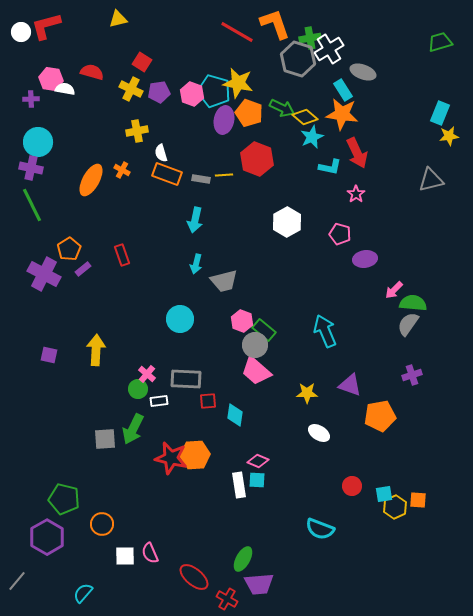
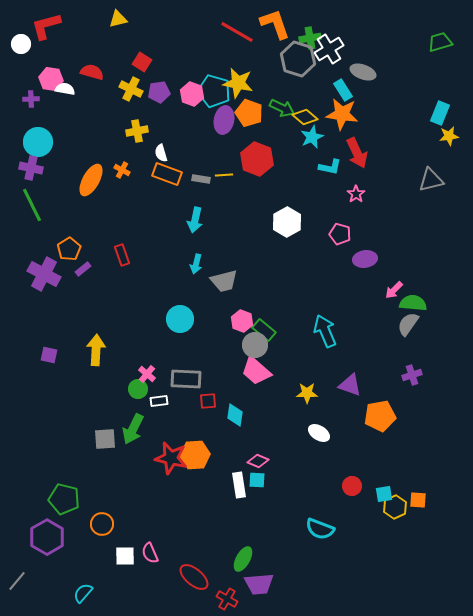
white circle at (21, 32): moved 12 px down
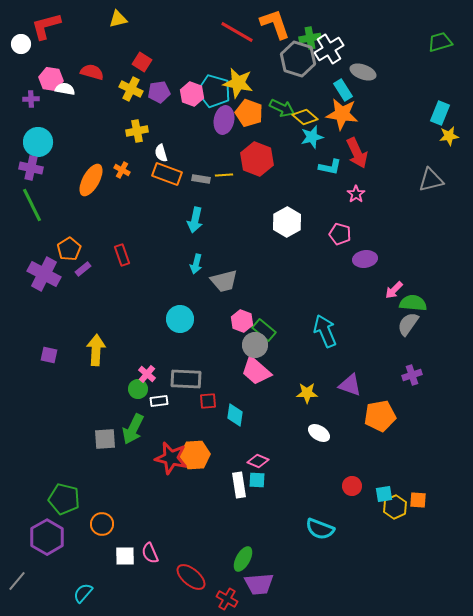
cyan star at (312, 137): rotated 10 degrees clockwise
red ellipse at (194, 577): moved 3 px left
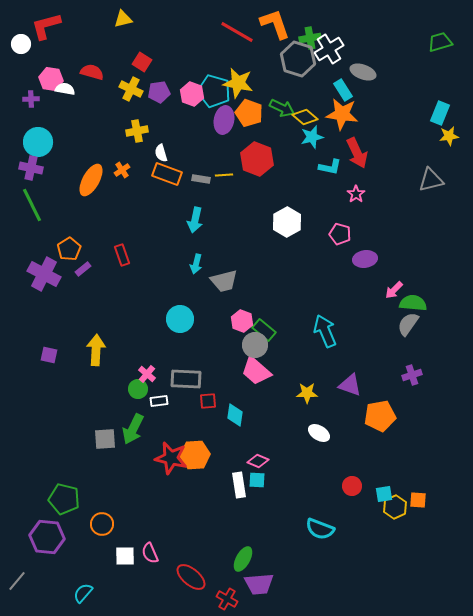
yellow triangle at (118, 19): moved 5 px right
orange cross at (122, 170): rotated 28 degrees clockwise
purple hexagon at (47, 537): rotated 24 degrees counterclockwise
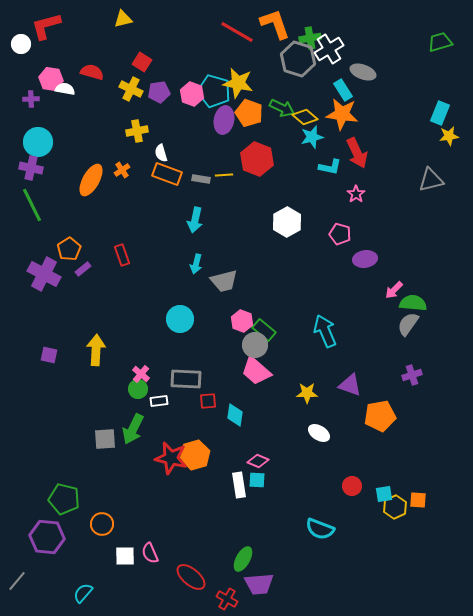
pink cross at (147, 374): moved 6 px left
orange hexagon at (195, 455): rotated 12 degrees counterclockwise
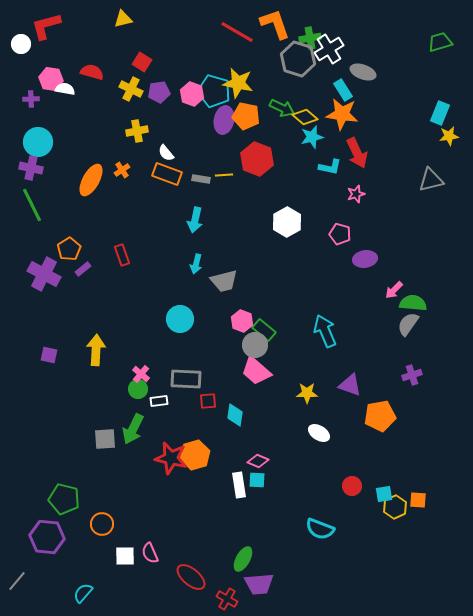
orange pentagon at (249, 113): moved 3 px left, 3 px down; rotated 8 degrees counterclockwise
white semicircle at (161, 153): moved 5 px right; rotated 24 degrees counterclockwise
pink star at (356, 194): rotated 18 degrees clockwise
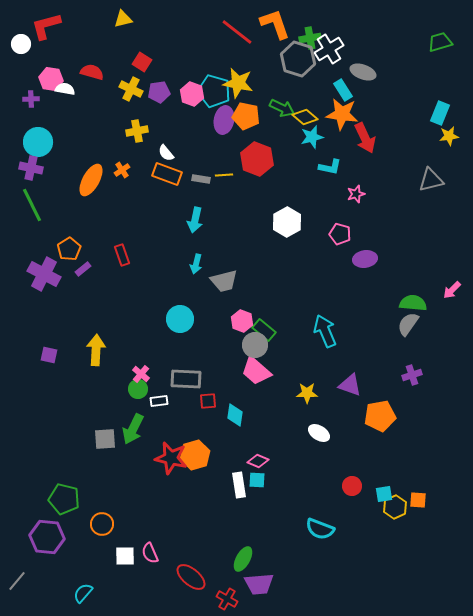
red line at (237, 32): rotated 8 degrees clockwise
red arrow at (357, 153): moved 8 px right, 15 px up
pink arrow at (394, 290): moved 58 px right
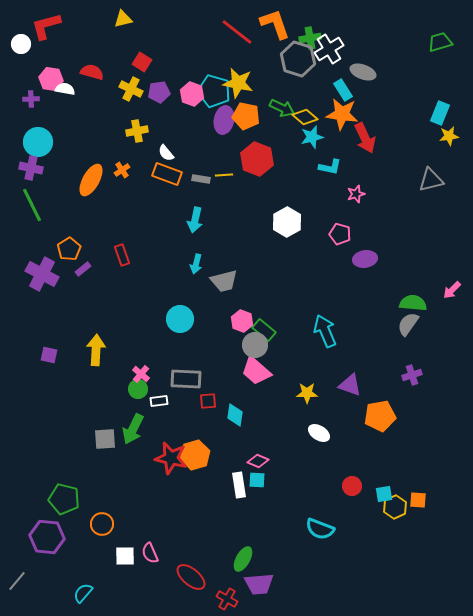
purple cross at (44, 274): moved 2 px left
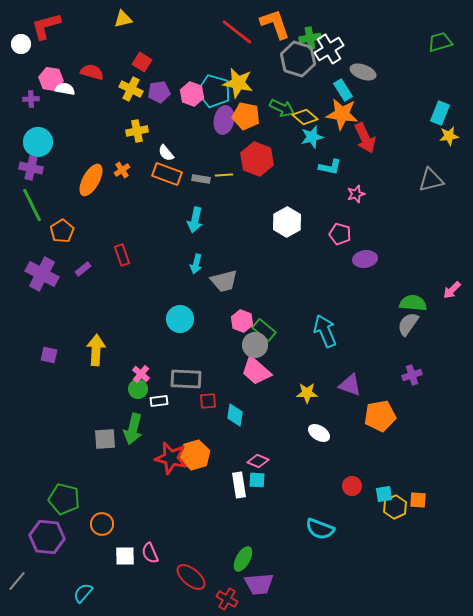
orange pentagon at (69, 249): moved 7 px left, 18 px up
green arrow at (133, 429): rotated 12 degrees counterclockwise
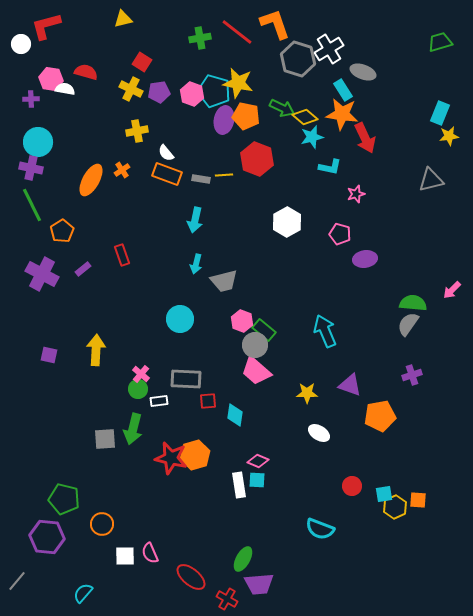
green cross at (310, 38): moved 110 px left
red semicircle at (92, 72): moved 6 px left
